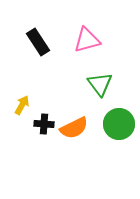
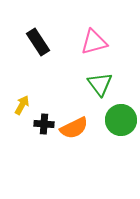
pink triangle: moved 7 px right, 2 px down
green circle: moved 2 px right, 4 px up
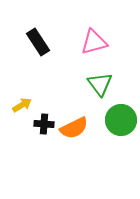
yellow arrow: rotated 30 degrees clockwise
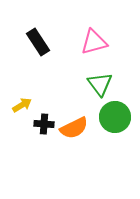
green circle: moved 6 px left, 3 px up
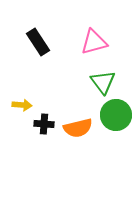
green triangle: moved 3 px right, 2 px up
yellow arrow: rotated 36 degrees clockwise
green circle: moved 1 px right, 2 px up
orange semicircle: moved 4 px right; rotated 12 degrees clockwise
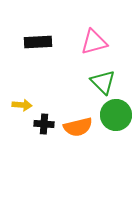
black rectangle: rotated 60 degrees counterclockwise
green triangle: rotated 8 degrees counterclockwise
orange semicircle: moved 1 px up
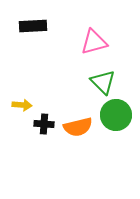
black rectangle: moved 5 px left, 16 px up
